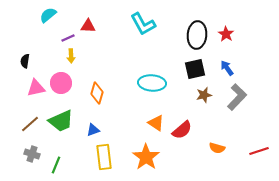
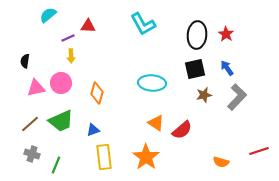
orange semicircle: moved 4 px right, 14 px down
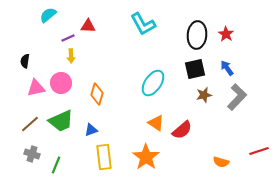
cyan ellipse: moved 1 px right; rotated 60 degrees counterclockwise
orange diamond: moved 1 px down
blue triangle: moved 2 px left
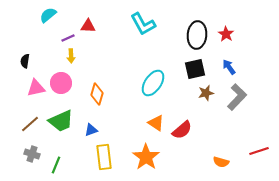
blue arrow: moved 2 px right, 1 px up
brown star: moved 2 px right, 2 px up
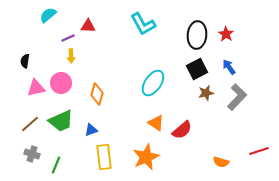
black square: moved 2 px right; rotated 15 degrees counterclockwise
orange star: rotated 12 degrees clockwise
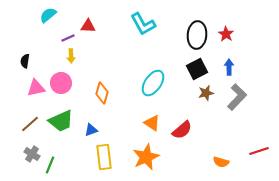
blue arrow: rotated 35 degrees clockwise
orange diamond: moved 5 px right, 1 px up
orange triangle: moved 4 px left
gray cross: rotated 14 degrees clockwise
green line: moved 6 px left
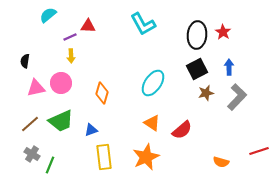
red star: moved 3 px left, 2 px up
purple line: moved 2 px right, 1 px up
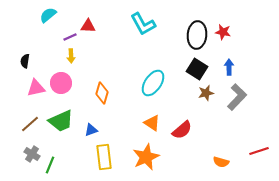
red star: rotated 21 degrees counterclockwise
black square: rotated 30 degrees counterclockwise
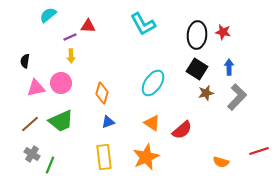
blue triangle: moved 17 px right, 8 px up
